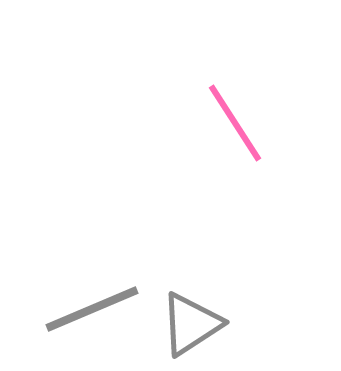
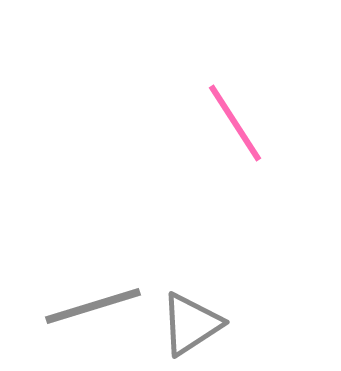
gray line: moved 1 px right, 3 px up; rotated 6 degrees clockwise
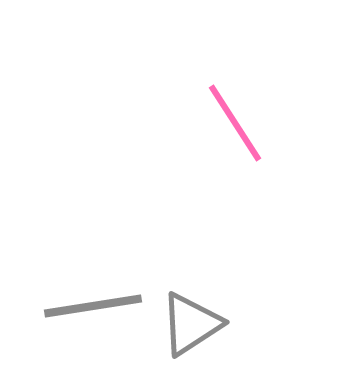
gray line: rotated 8 degrees clockwise
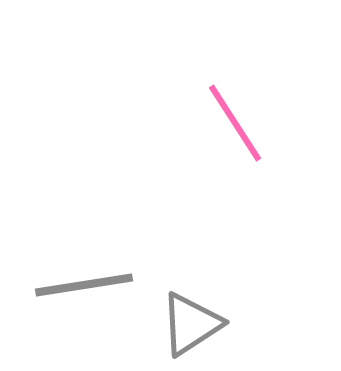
gray line: moved 9 px left, 21 px up
